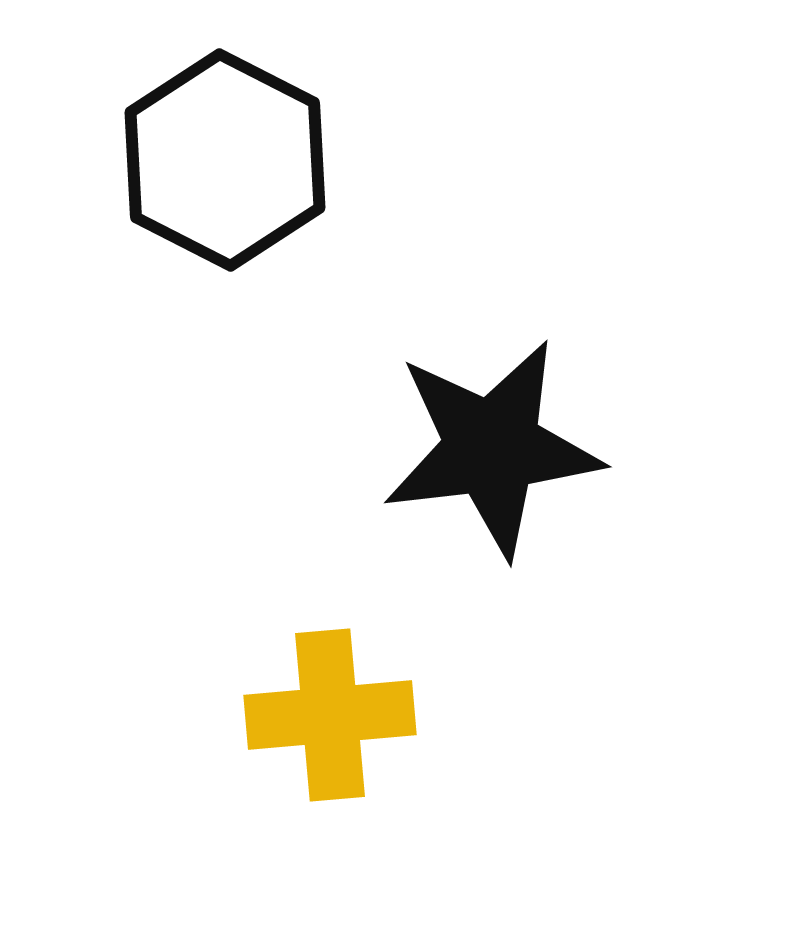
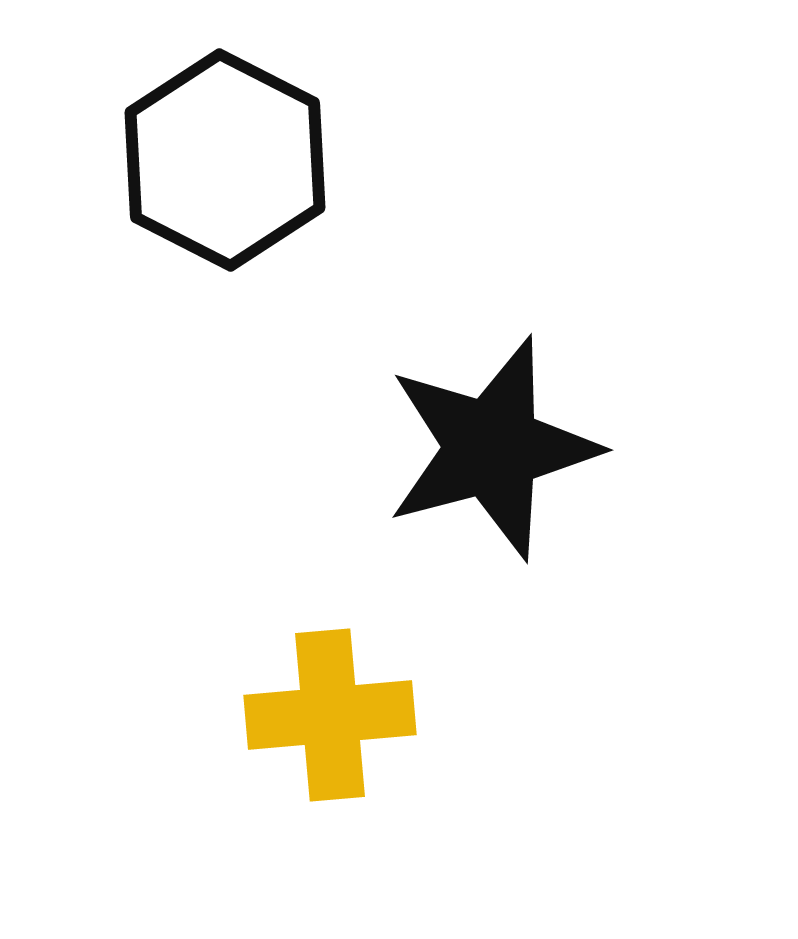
black star: rotated 8 degrees counterclockwise
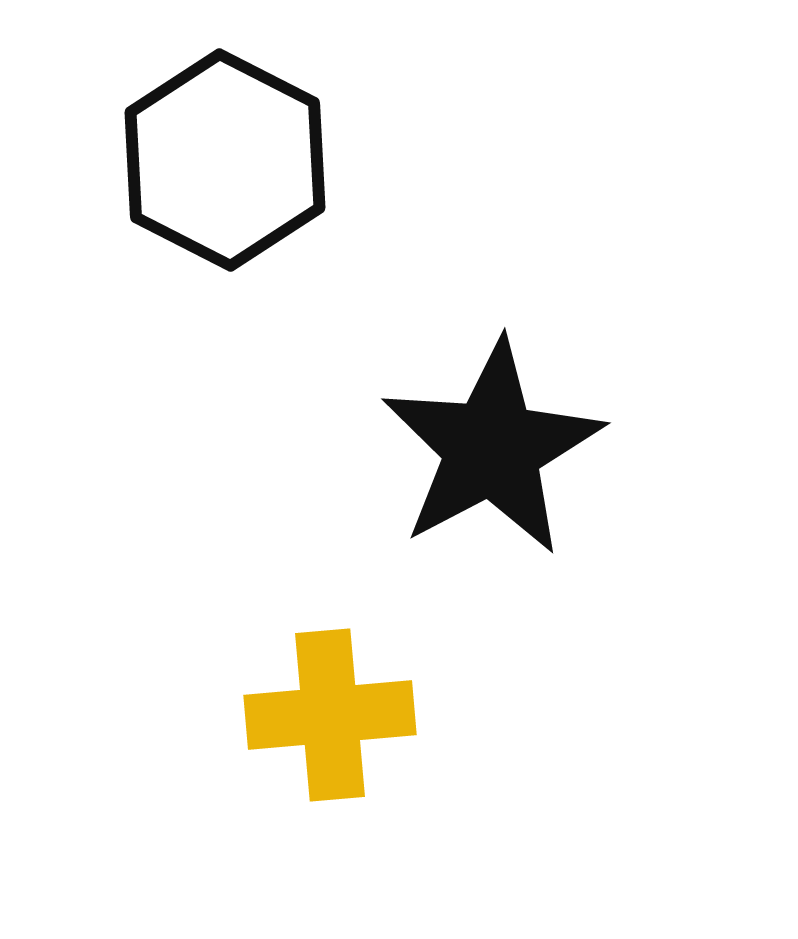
black star: rotated 13 degrees counterclockwise
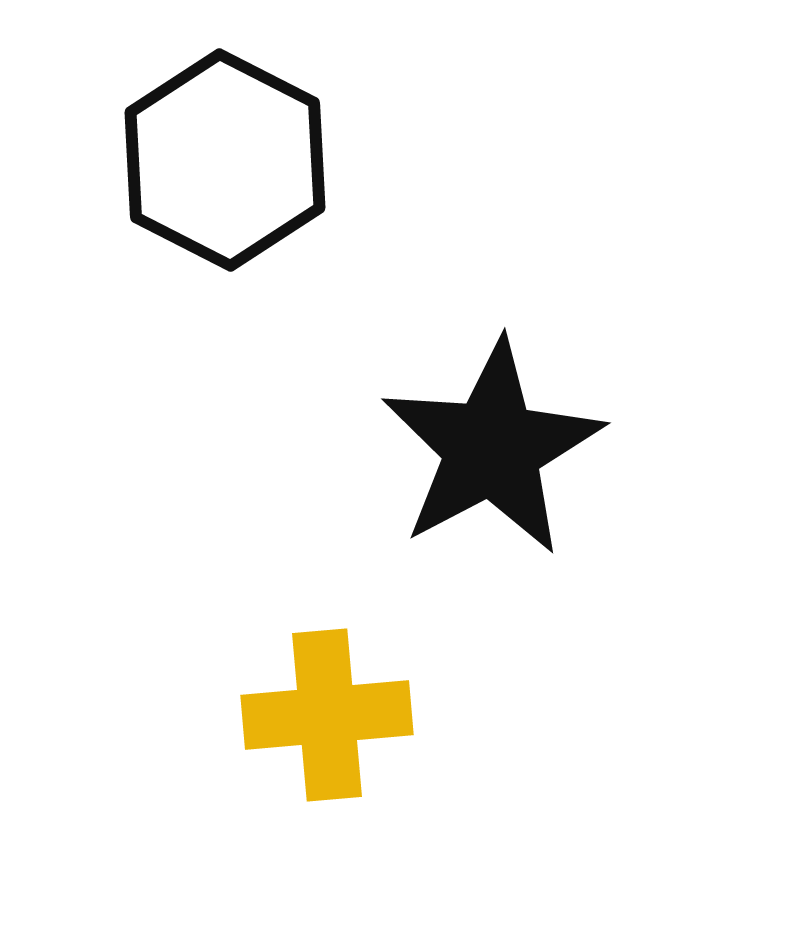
yellow cross: moved 3 px left
